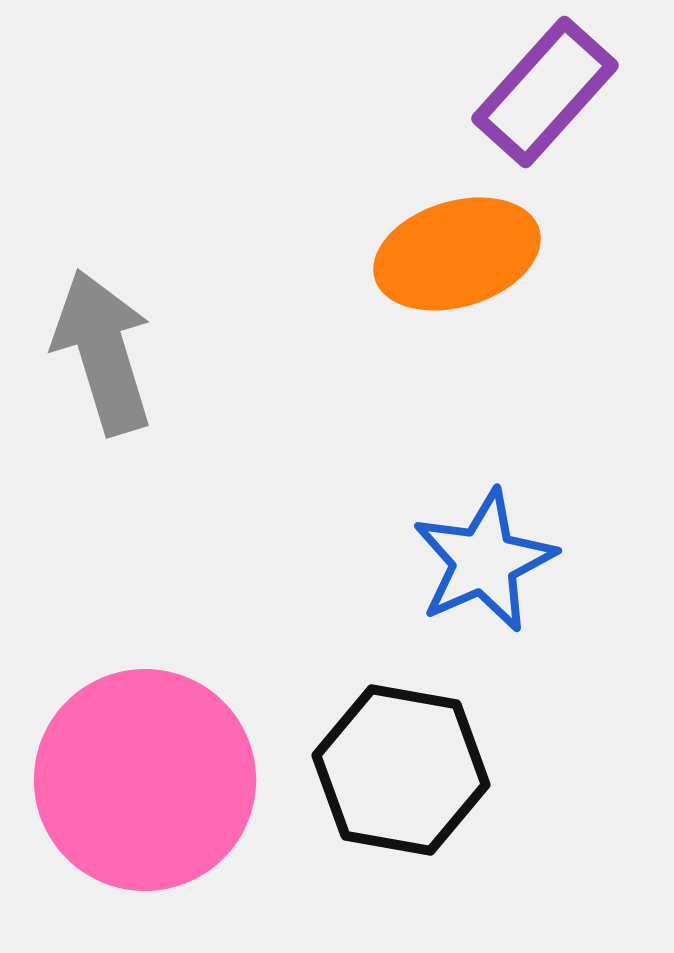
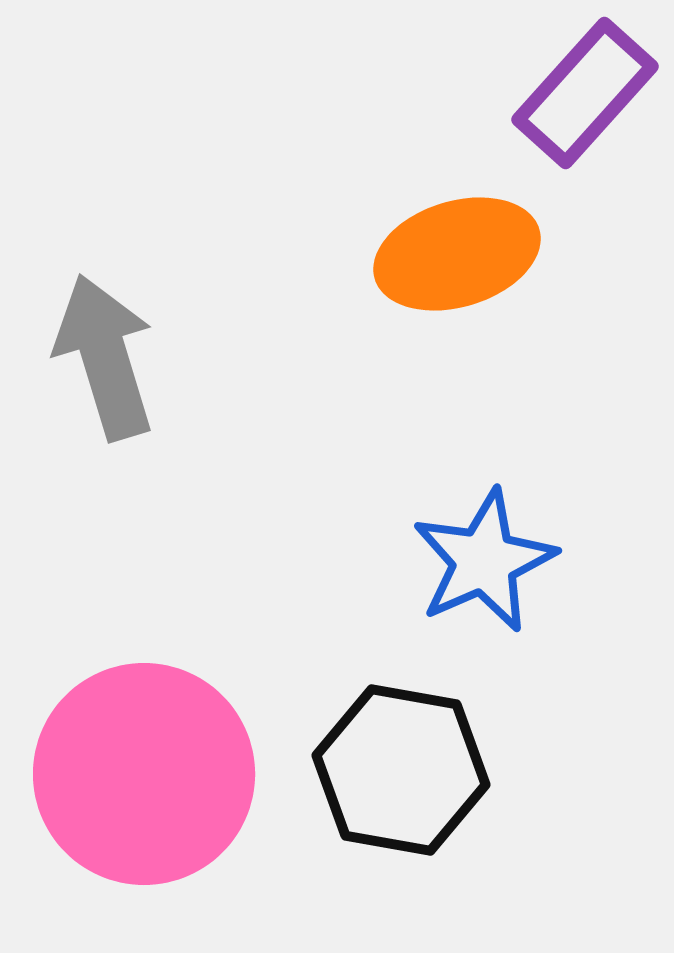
purple rectangle: moved 40 px right, 1 px down
gray arrow: moved 2 px right, 5 px down
pink circle: moved 1 px left, 6 px up
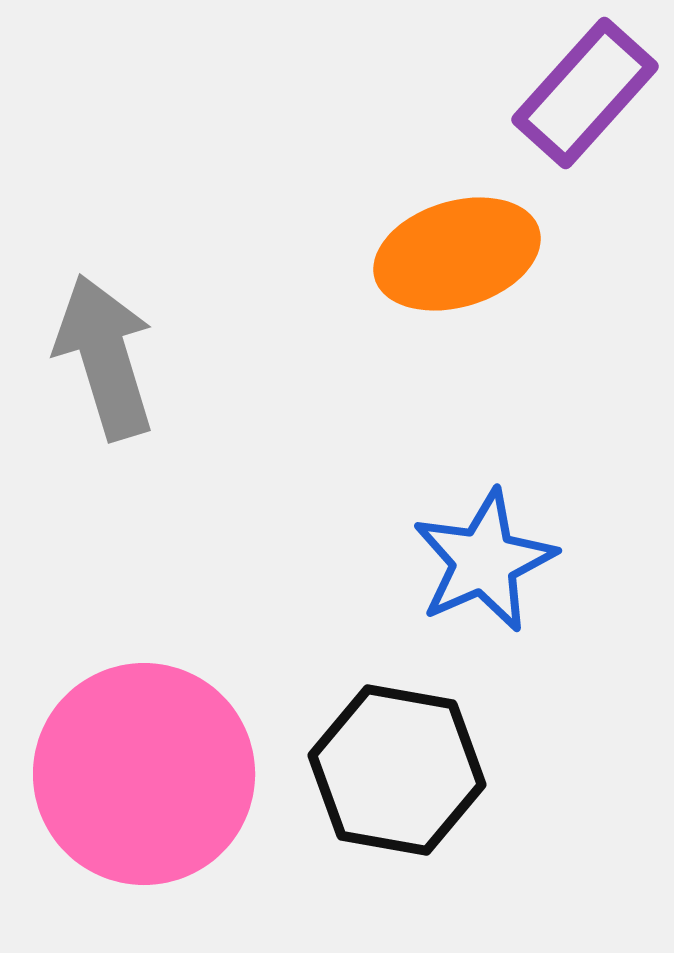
black hexagon: moved 4 px left
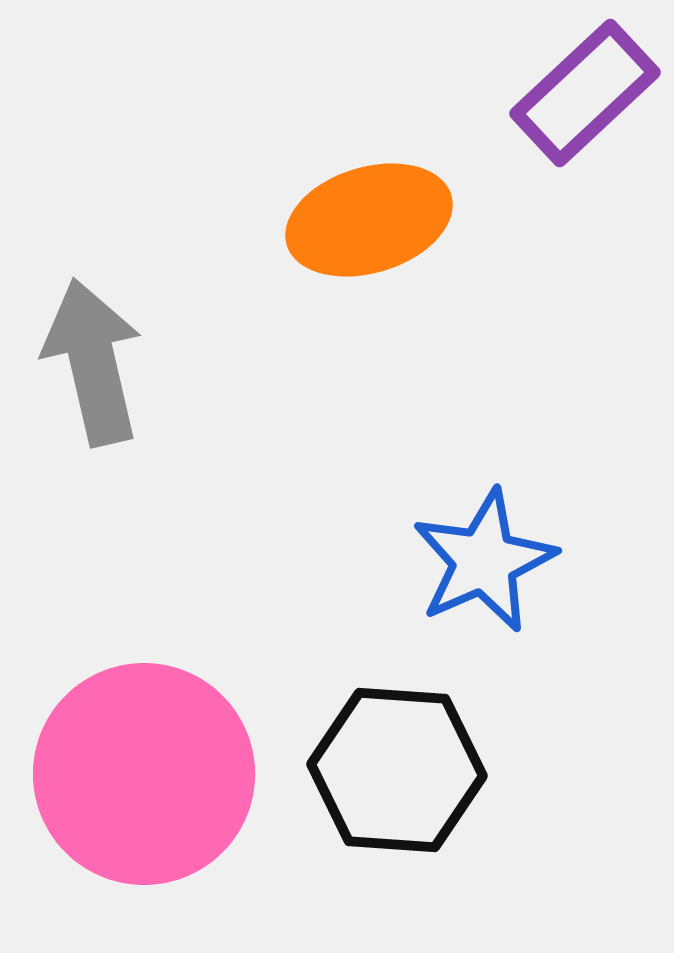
purple rectangle: rotated 5 degrees clockwise
orange ellipse: moved 88 px left, 34 px up
gray arrow: moved 12 px left, 5 px down; rotated 4 degrees clockwise
black hexagon: rotated 6 degrees counterclockwise
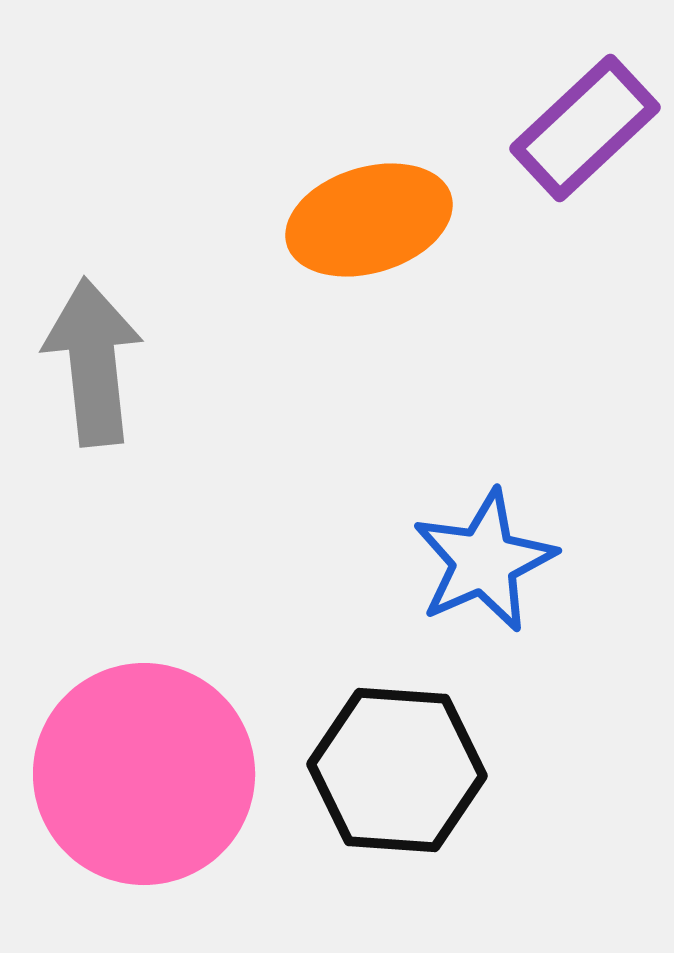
purple rectangle: moved 35 px down
gray arrow: rotated 7 degrees clockwise
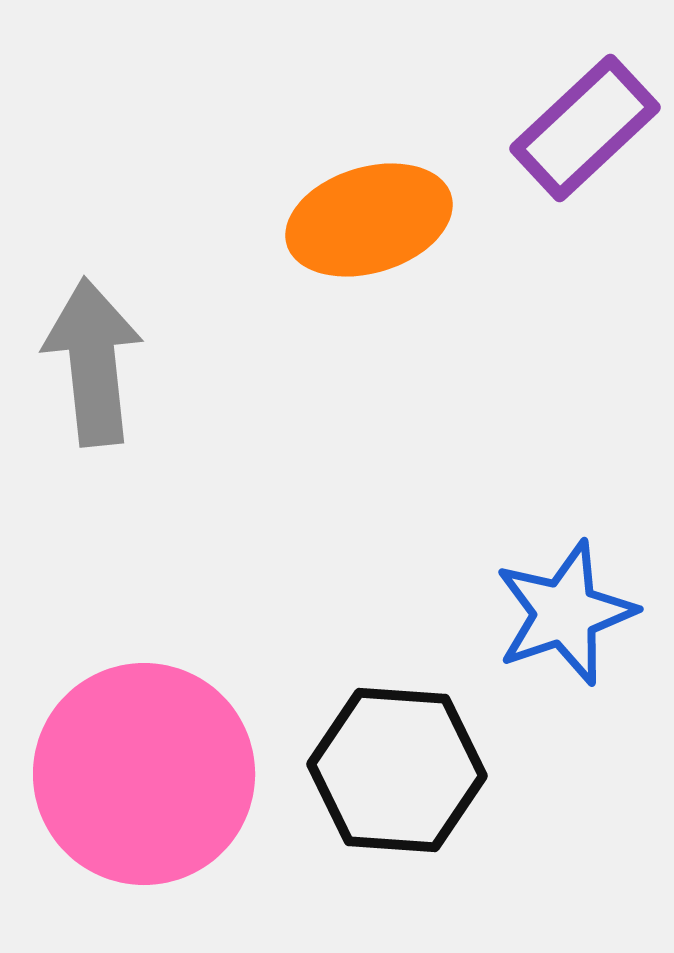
blue star: moved 81 px right, 52 px down; rotated 5 degrees clockwise
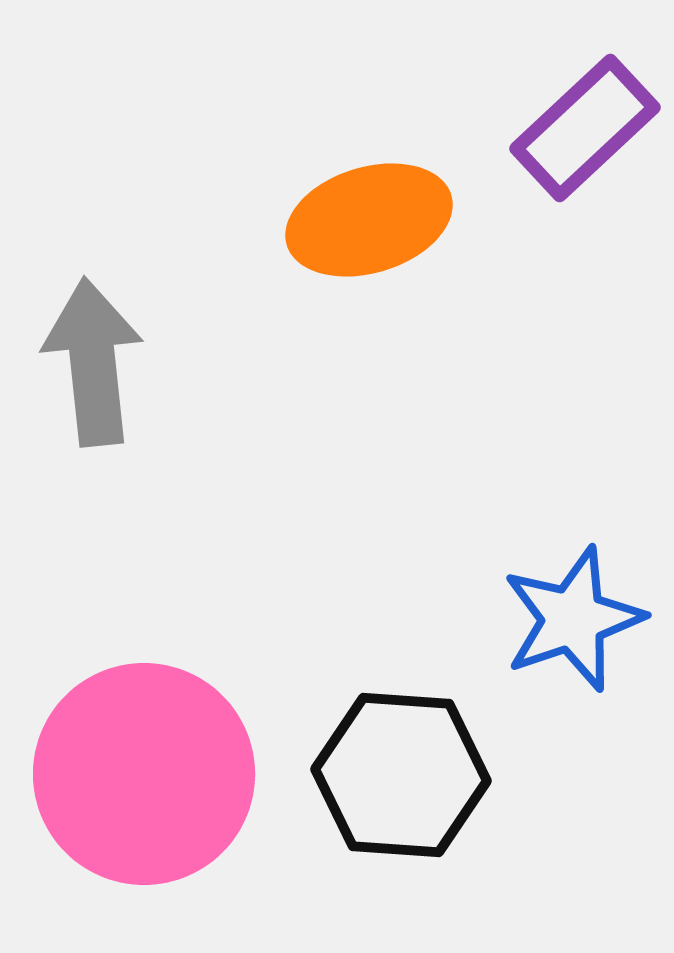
blue star: moved 8 px right, 6 px down
black hexagon: moved 4 px right, 5 px down
